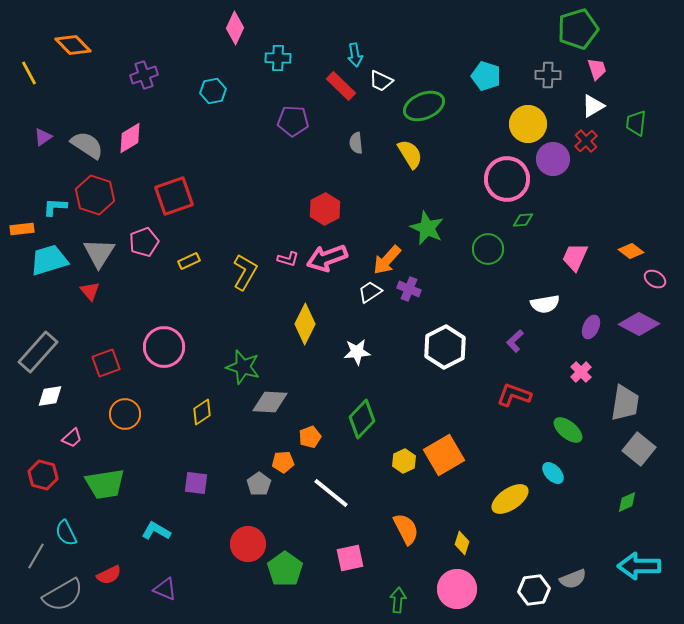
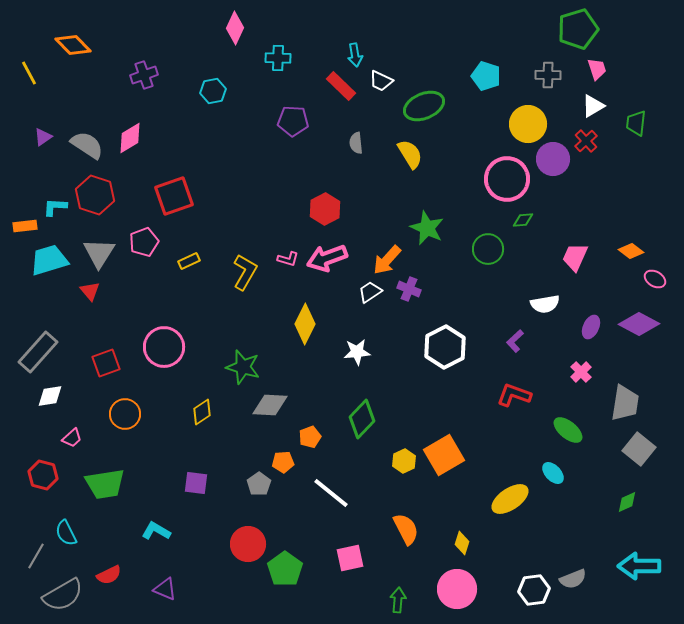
orange rectangle at (22, 229): moved 3 px right, 3 px up
gray diamond at (270, 402): moved 3 px down
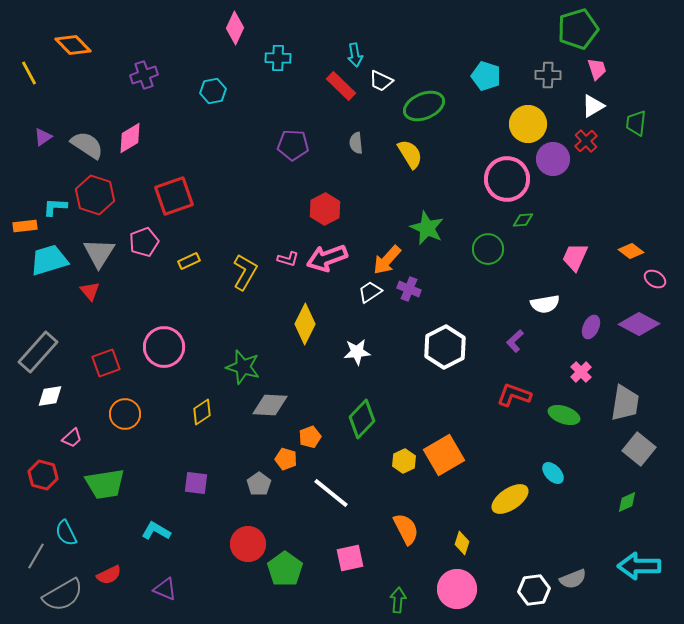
purple pentagon at (293, 121): moved 24 px down
green ellipse at (568, 430): moved 4 px left, 15 px up; rotated 20 degrees counterclockwise
orange pentagon at (283, 462): moved 3 px right, 3 px up; rotated 20 degrees clockwise
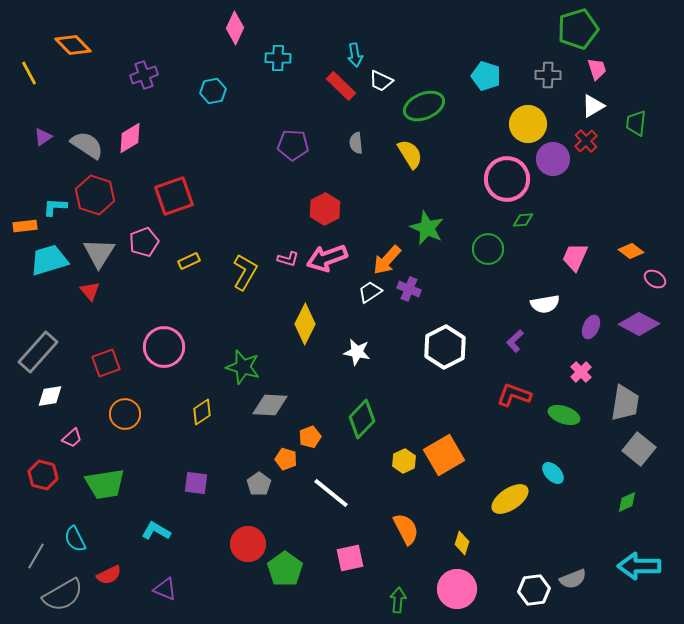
white star at (357, 352): rotated 16 degrees clockwise
cyan semicircle at (66, 533): moved 9 px right, 6 px down
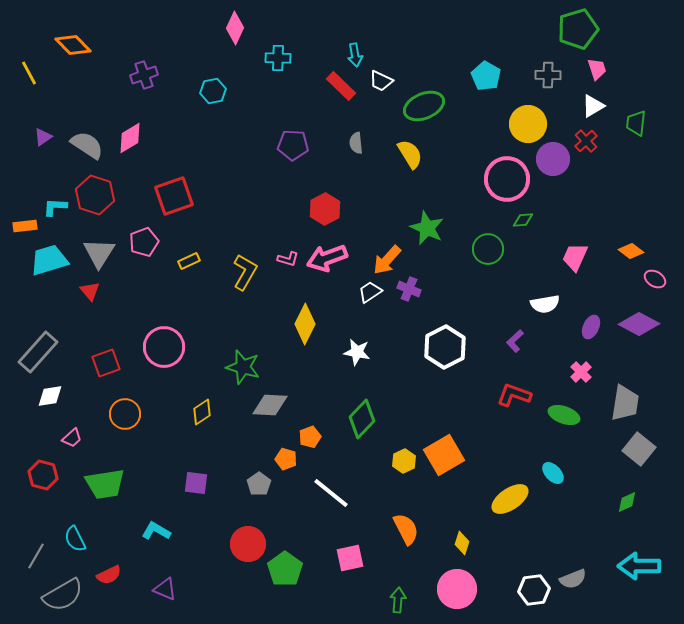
cyan pentagon at (486, 76): rotated 12 degrees clockwise
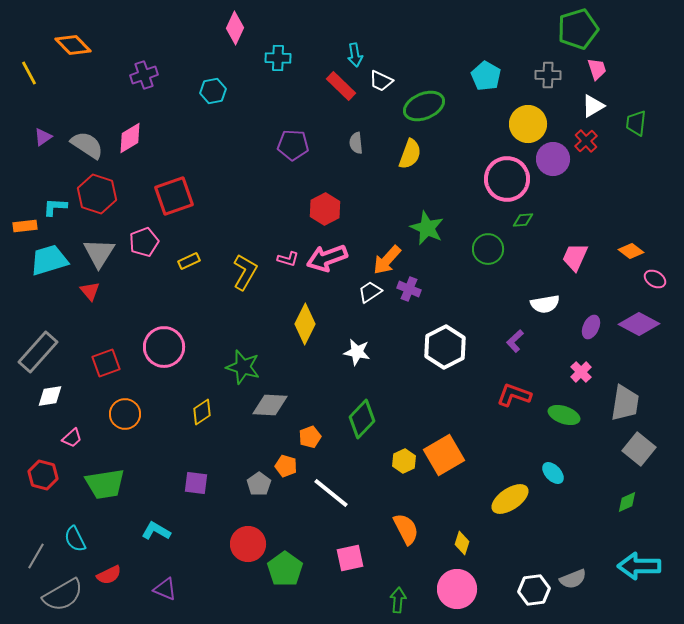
yellow semicircle at (410, 154): rotated 52 degrees clockwise
red hexagon at (95, 195): moved 2 px right, 1 px up
orange pentagon at (286, 459): moved 7 px down
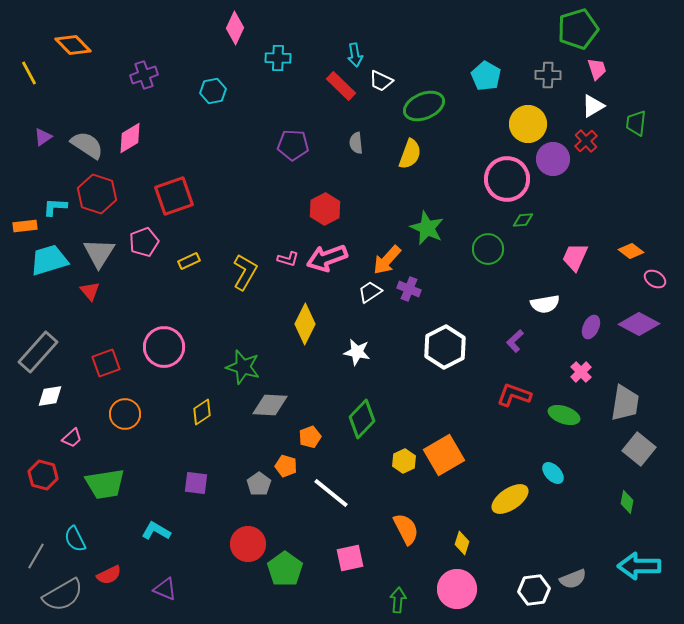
green diamond at (627, 502): rotated 55 degrees counterclockwise
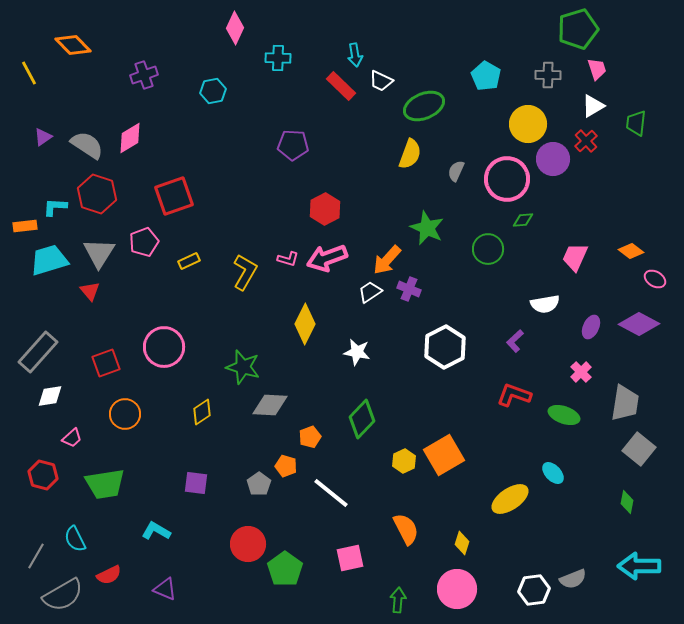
gray semicircle at (356, 143): moved 100 px right, 28 px down; rotated 30 degrees clockwise
